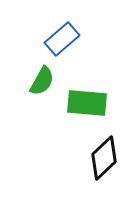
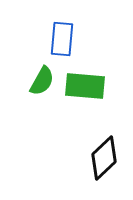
blue rectangle: rotated 44 degrees counterclockwise
green rectangle: moved 2 px left, 17 px up
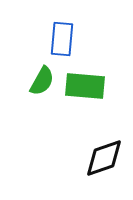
black diamond: rotated 24 degrees clockwise
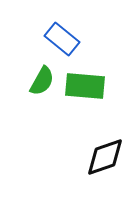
blue rectangle: rotated 56 degrees counterclockwise
black diamond: moved 1 px right, 1 px up
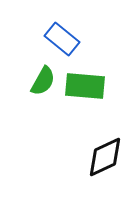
green semicircle: moved 1 px right
black diamond: rotated 6 degrees counterclockwise
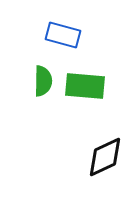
blue rectangle: moved 1 px right, 4 px up; rotated 24 degrees counterclockwise
green semicircle: rotated 28 degrees counterclockwise
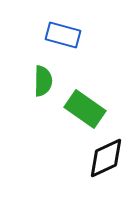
green rectangle: moved 23 px down; rotated 30 degrees clockwise
black diamond: moved 1 px right, 1 px down
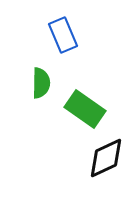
blue rectangle: rotated 52 degrees clockwise
green semicircle: moved 2 px left, 2 px down
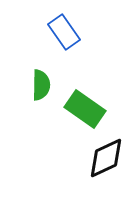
blue rectangle: moved 1 px right, 3 px up; rotated 12 degrees counterclockwise
green semicircle: moved 2 px down
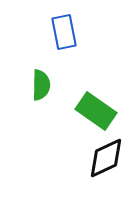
blue rectangle: rotated 24 degrees clockwise
green rectangle: moved 11 px right, 2 px down
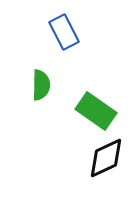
blue rectangle: rotated 16 degrees counterclockwise
